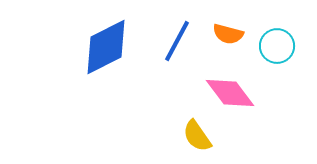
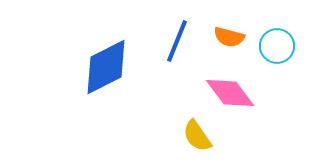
orange semicircle: moved 1 px right, 3 px down
blue line: rotated 6 degrees counterclockwise
blue diamond: moved 20 px down
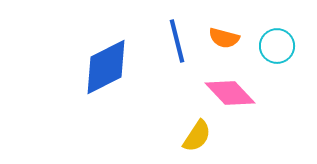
orange semicircle: moved 5 px left, 1 px down
blue line: rotated 36 degrees counterclockwise
pink diamond: rotated 6 degrees counterclockwise
yellow semicircle: rotated 112 degrees counterclockwise
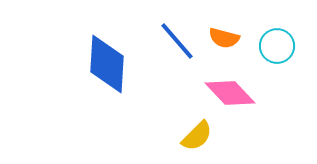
blue line: rotated 27 degrees counterclockwise
blue diamond: moved 1 px right, 3 px up; rotated 60 degrees counterclockwise
yellow semicircle: rotated 12 degrees clockwise
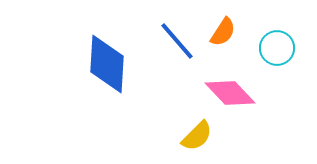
orange semicircle: moved 1 px left, 6 px up; rotated 72 degrees counterclockwise
cyan circle: moved 2 px down
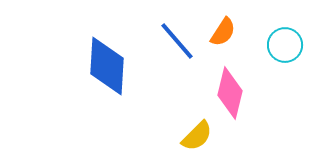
cyan circle: moved 8 px right, 3 px up
blue diamond: moved 2 px down
pink diamond: rotated 57 degrees clockwise
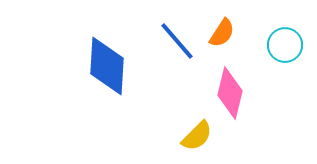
orange semicircle: moved 1 px left, 1 px down
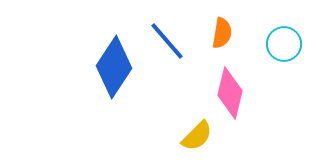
orange semicircle: rotated 24 degrees counterclockwise
blue line: moved 10 px left
cyan circle: moved 1 px left, 1 px up
blue diamond: moved 7 px right, 1 px down; rotated 30 degrees clockwise
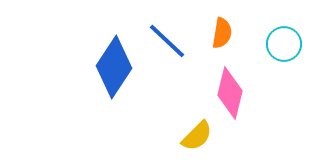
blue line: rotated 6 degrees counterclockwise
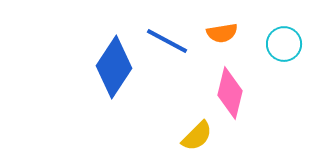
orange semicircle: rotated 72 degrees clockwise
blue line: rotated 15 degrees counterclockwise
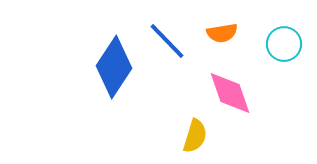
blue line: rotated 18 degrees clockwise
pink diamond: rotated 33 degrees counterclockwise
yellow semicircle: moved 2 px left; rotated 28 degrees counterclockwise
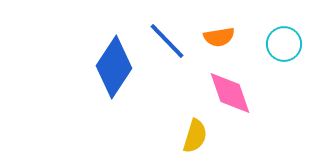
orange semicircle: moved 3 px left, 4 px down
